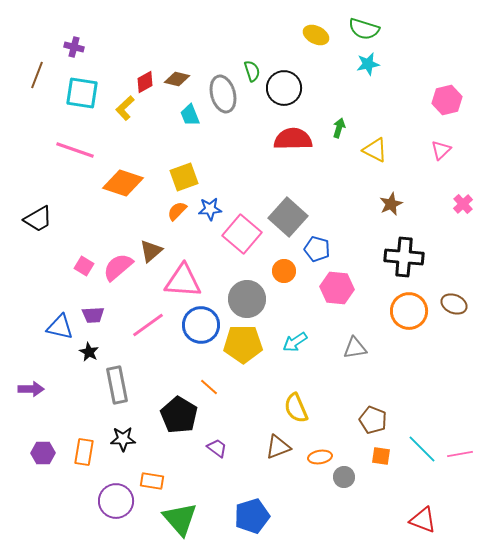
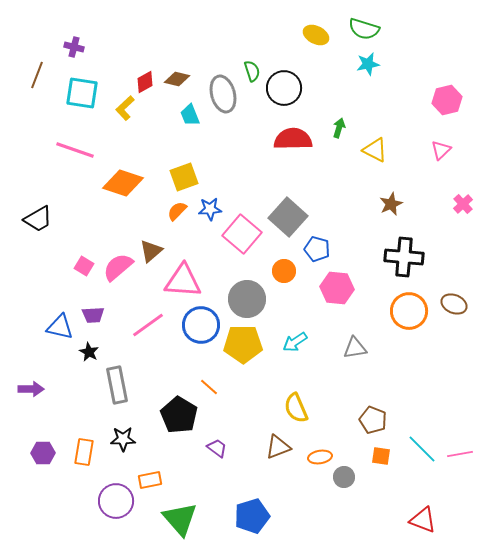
orange rectangle at (152, 481): moved 2 px left, 1 px up; rotated 20 degrees counterclockwise
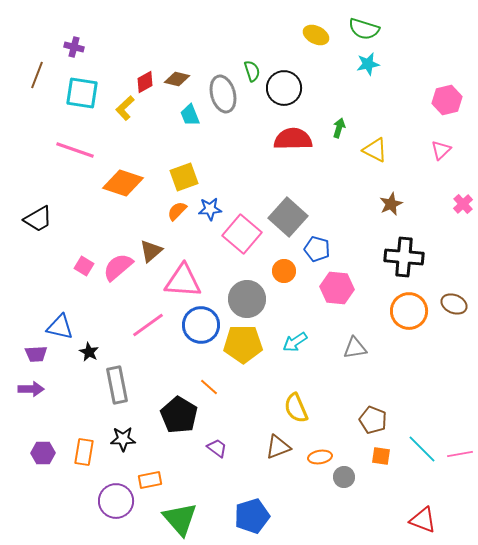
purple trapezoid at (93, 315): moved 57 px left, 39 px down
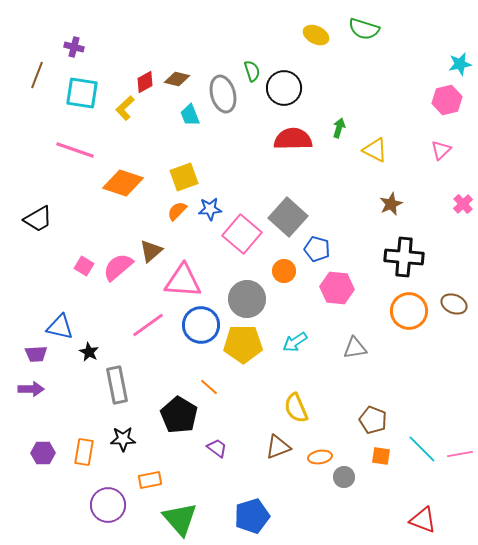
cyan star at (368, 64): moved 92 px right
purple circle at (116, 501): moved 8 px left, 4 px down
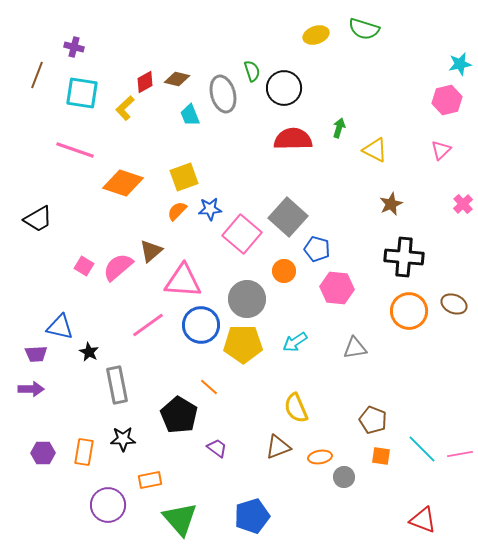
yellow ellipse at (316, 35): rotated 45 degrees counterclockwise
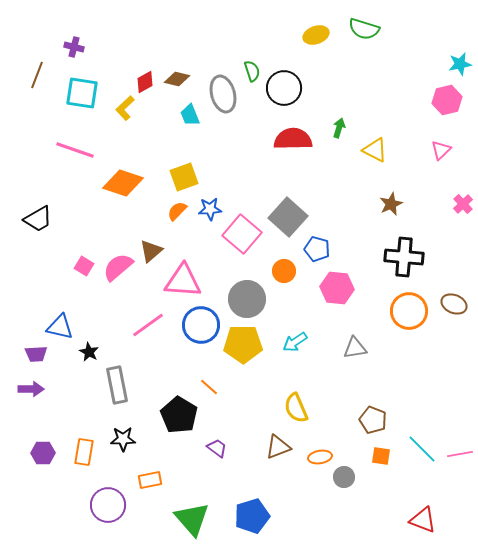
green triangle at (180, 519): moved 12 px right
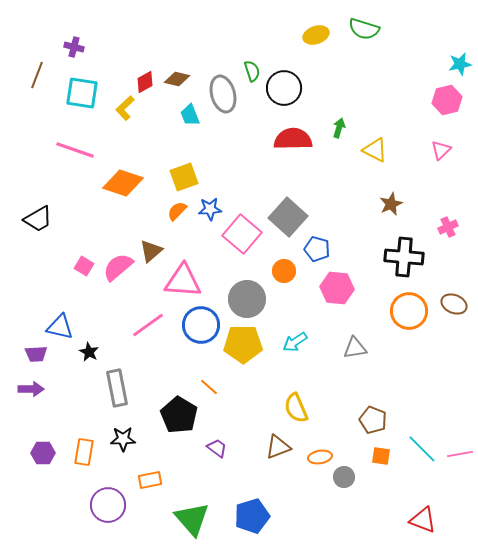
pink cross at (463, 204): moved 15 px left, 23 px down; rotated 18 degrees clockwise
gray rectangle at (117, 385): moved 3 px down
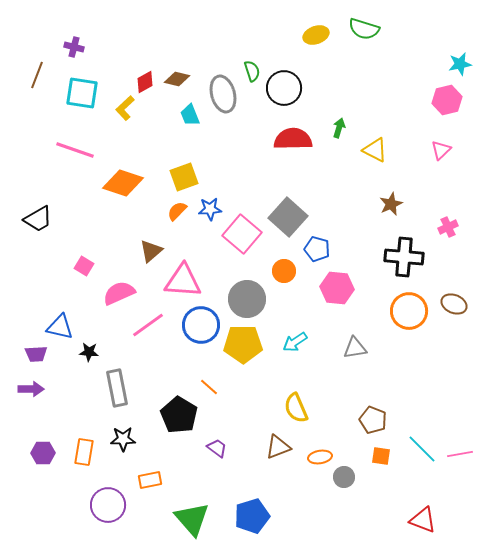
pink semicircle at (118, 267): moved 1 px right, 26 px down; rotated 16 degrees clockwise
black star at (89, 352): rotated 24 degrees counterclockwise
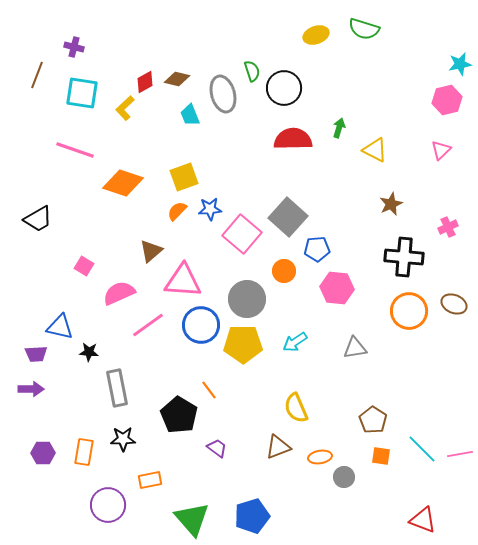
blue pentagon at (317, 249): rotated 20 degrees counterclockwise
orange line at (209, 387): moved 3 px down; rotated 12 degrees clockwise
brown pentagon at (373, 420): rotated 12 degrees clockwise
